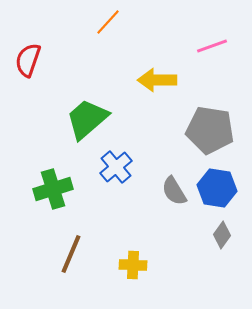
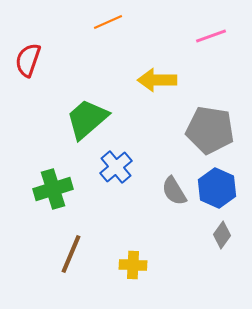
orange line: rotated 24 degrees clockwise
pink line: moved 1 px left, 10 px up
blue hexagon: rotated 15 degrees clockwise
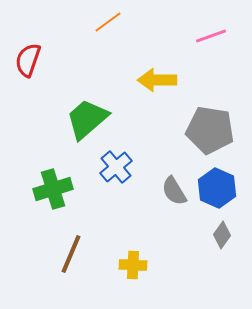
orange line: rotated 12 degrees counterclockwise
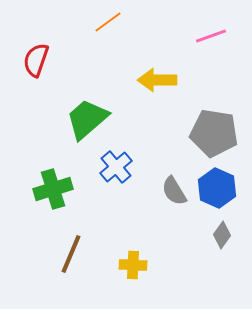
red semicircle: moved 8 px right
gray pentagon: moved 4 px right, 3 px down
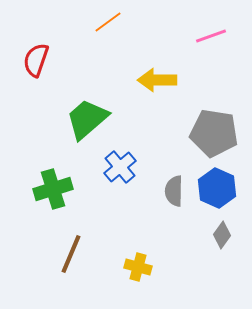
blue cross: moved 4 px right
gray semicircle: rotated 32 degrees clockwise
yellow cross: moved 5 px right, 2 px down; rotated 12 degrees clockwise
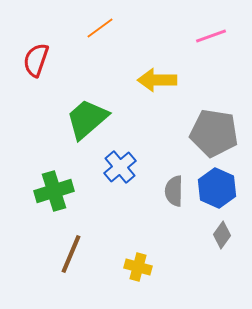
orange line: moved 8 px left, 6 px down
green cross: moved 1 px right, 2 px down
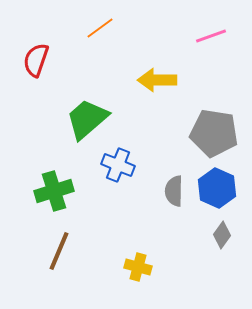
blue cross: moved 2 px left, 2 px up; rotated 28 degrees counterclockwise
brown line: moved 12 px left, 3 px up
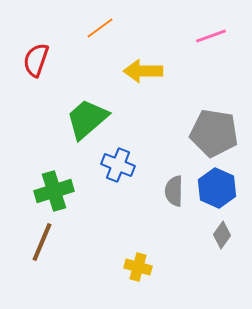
yellow arrow: moved 14 px left, 9 px up
brown line: moved 17 px left, 9 px up
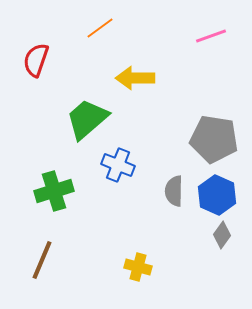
yellow arrow: moved 8 px left, 7 px down
gray pentagon: moved 6 px down
blue hexagon: moved 7 px down
brown line: moved 18 px down
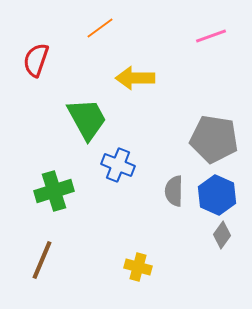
green trapezoid: rotated 102 degrees clockwise
